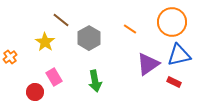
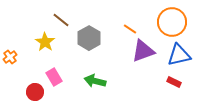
purple triangle: moved 5 px left, 13 px up; rotated 15 degrees clockwise
green arrow: rotated 115 degrees clockwise
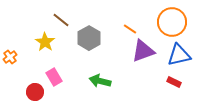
green arrow: moved 5 px right
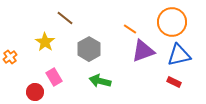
brown line: moved 4 px right, 2 px up
gray hexagon: moved 11 px down
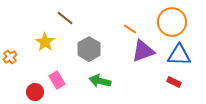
blue triangle: rotated 15 degrees clockwise
pink rectangle: moved 3 px right, 3 px down
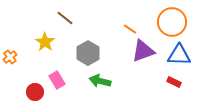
gray hexagon: moved 1 px left, 4 px down
